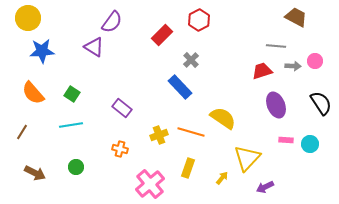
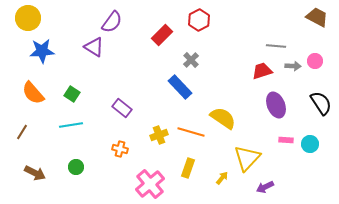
brown trapezoid: moved 21 px right
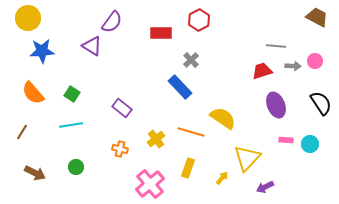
red rectangle: moved 1 px left, 2 px up; rotated 45 degrees clockwise
purple triangle: moved 2 px left, 1 px up
yellow cross: moved 3 px left, 4 px down; rotated 18 degrees counterclockwise
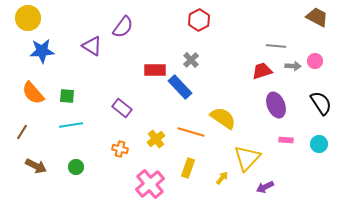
purple semicircle: moved 11 px right, 5 px down
red rectangle: moved 6 px left, 37 px down
green square: moved 5 px left, 2 px down; rotated 28 degrees counterclockwise
cyan circle: moved 9 px right
brown arrow: moved 1 px right, 7 px up
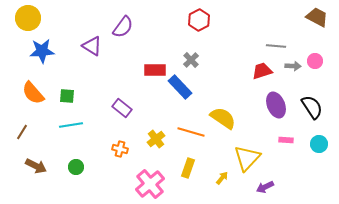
black semicircle: moved 9 px left, 4 px down
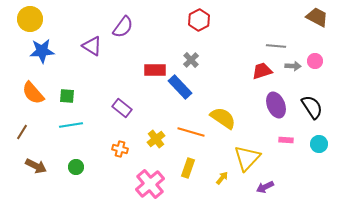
yellow circle: moved 2 px right, 1 px down
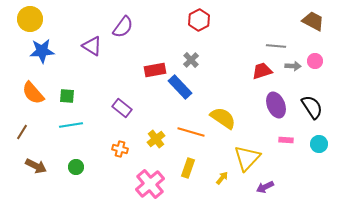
brown trapezoid: moved 4 px left, 4 px down
red rectangle: rotated 10 degrees counterclockwise
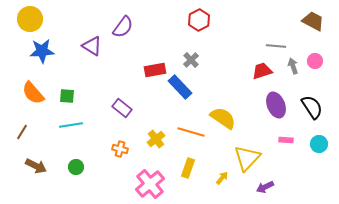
gray arrow: rotated 112 degrees counterclockwise
